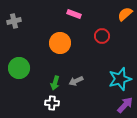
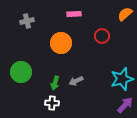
pink rectangle: rotated 24 degrees counterclockwise
gray cross: moved 13 px right
orange circle: moved 1 px right
green circle: moved 2 px right, 4 px down
cyan star: moved 2 px right
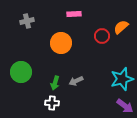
orange semicircle: moved 4 px left, 13 px down
purple arrow: moved 1 px down; rotated 84 degrees clockwise
